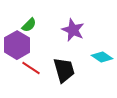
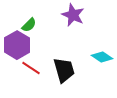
purple star: moved 15 px up
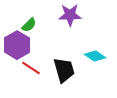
purple star: moved 3 px left; rotated 25 degrees counterclockwise
cyan diamond: moved 7 px left, 1 px up
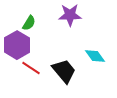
green semicircle: moved 2 px up; rotated 14 degrees counterclockwise
cyan diamond: rotated 20 degrees clockwise
black trapezoid: moved 1 px down; rotated 24 degrees counterclockwise
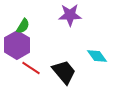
green semicircle: moved 6 px left, 3 px down
cyan diamond: moved 2 px right
black trapezoid: moved 1 px down
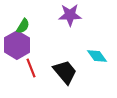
red line: rotated 36 degrees clockwise
black trapezoid: moved 1 px right
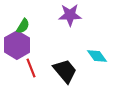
black trapezoid: moved 1 px up
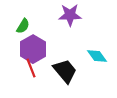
purple hexagon: moved 16 px right, 4 px down
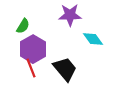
cyan diamond: moved 4 px left, 17 px up
black trapezoid: moved 2 px up
